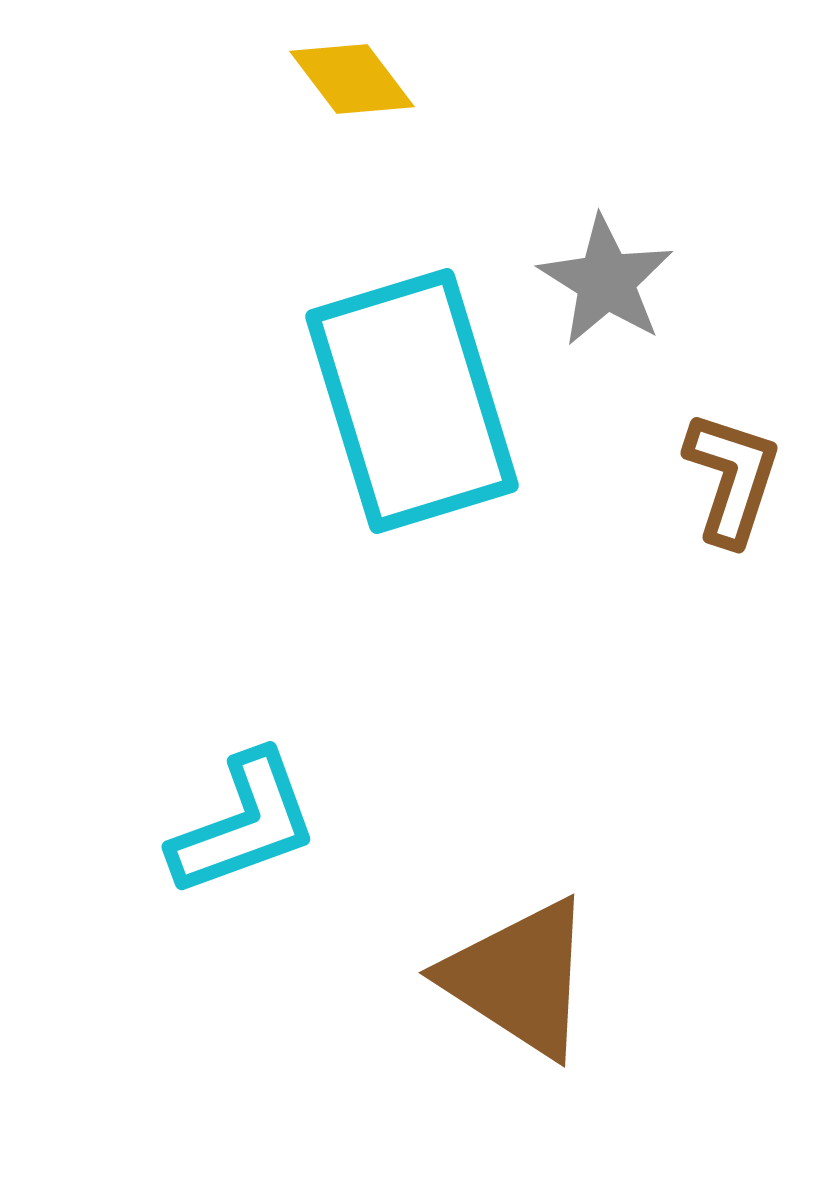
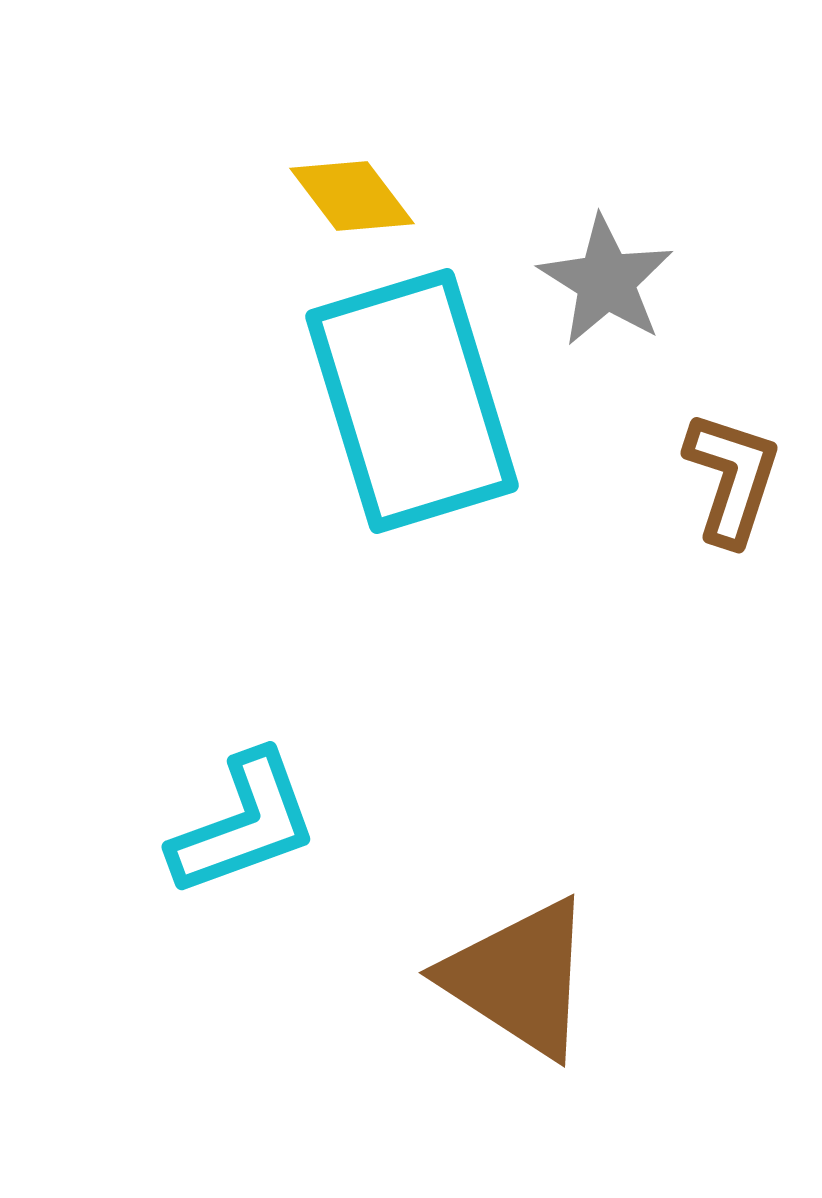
yellow diamond: moved 117 px down
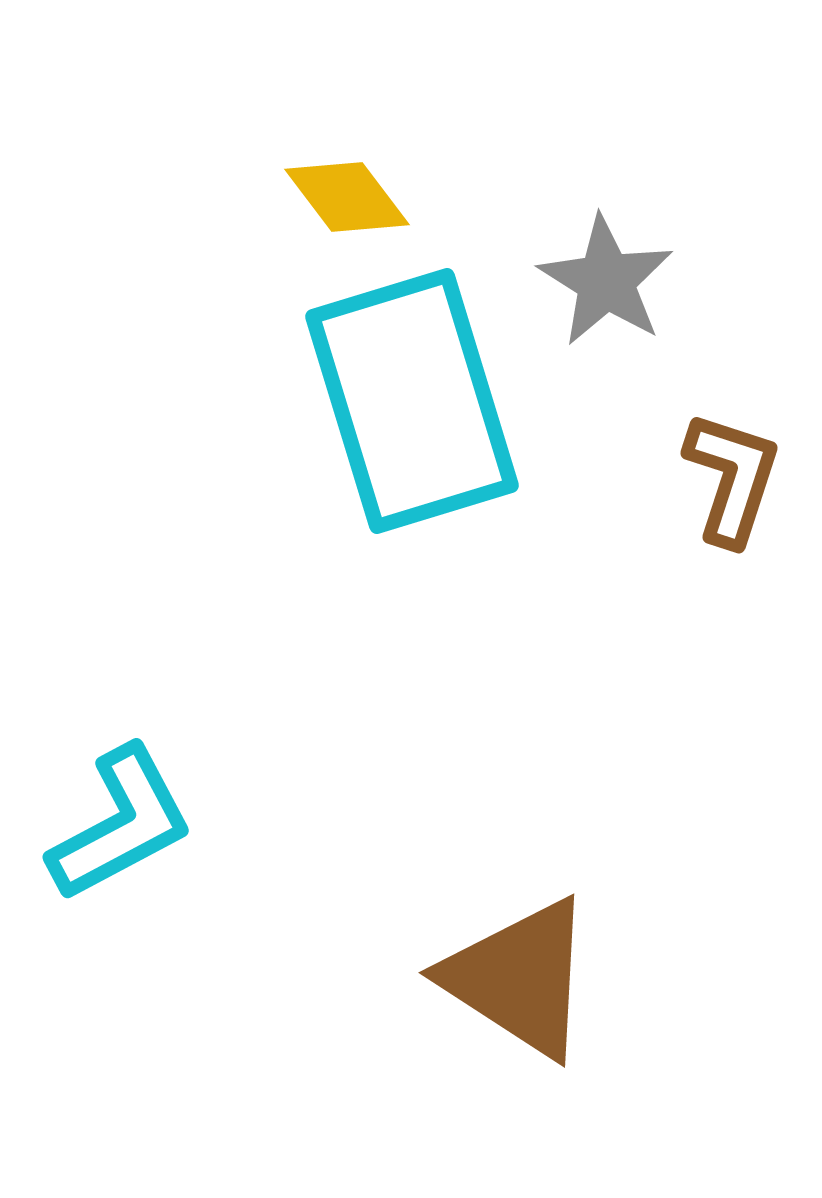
yellow diamond: moved 5 px left, 1 px down
cyan L-shape: moved 123 px left; rotated 8 degrees counterclockwise
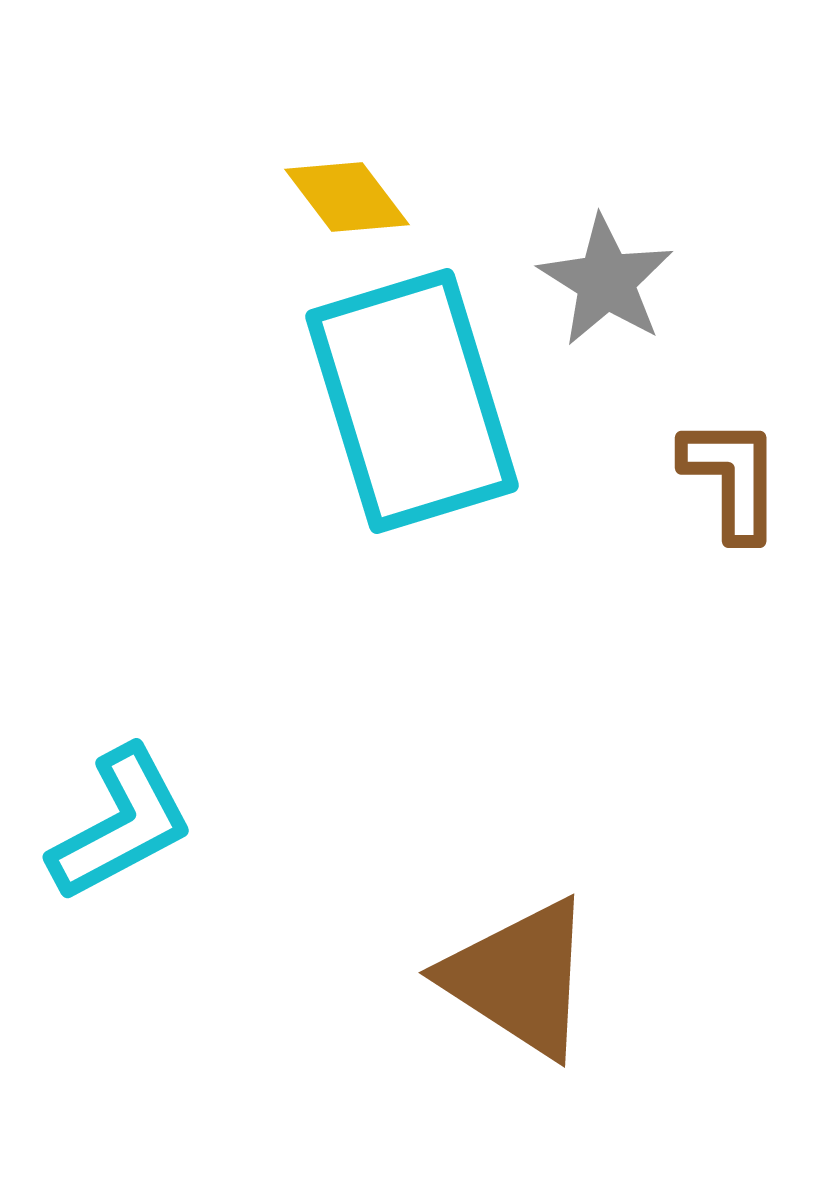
brown L-shape: rotated 18 degrees counterclockwise
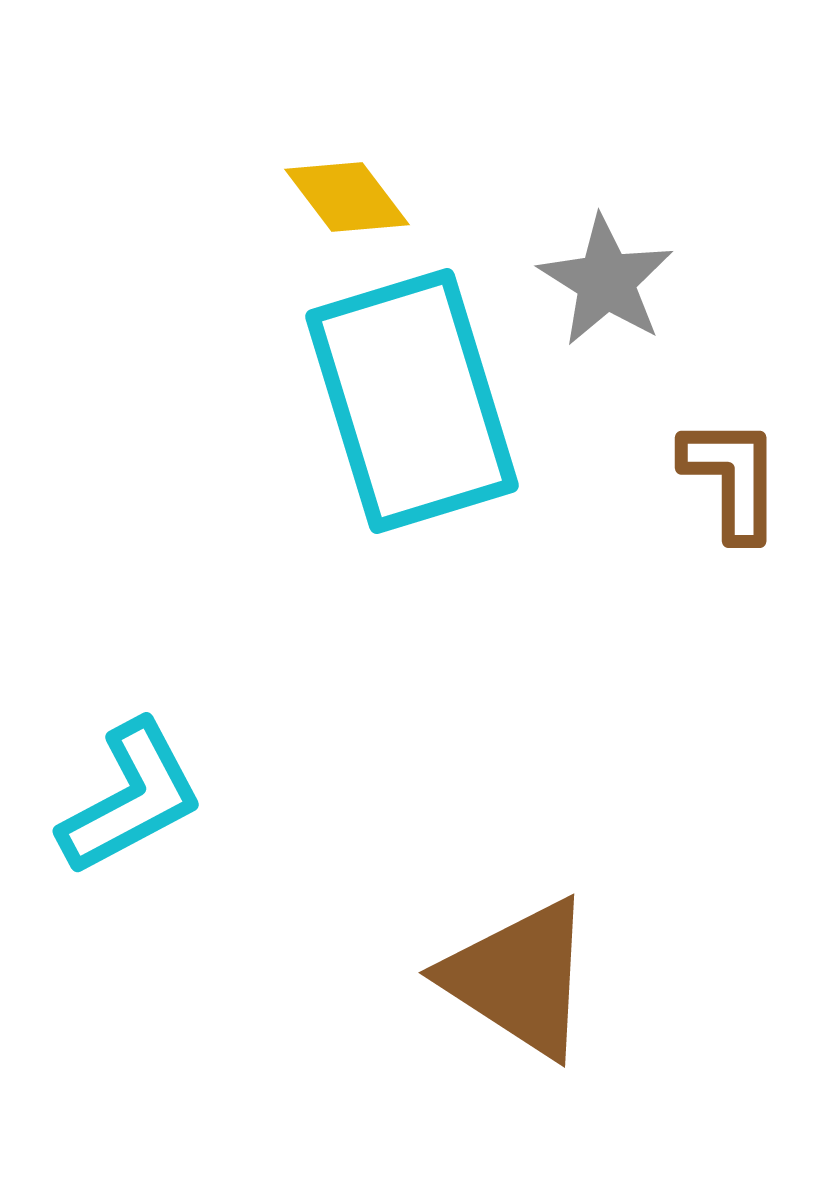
cyan L-shape: moved 10 px right, 26 px up
